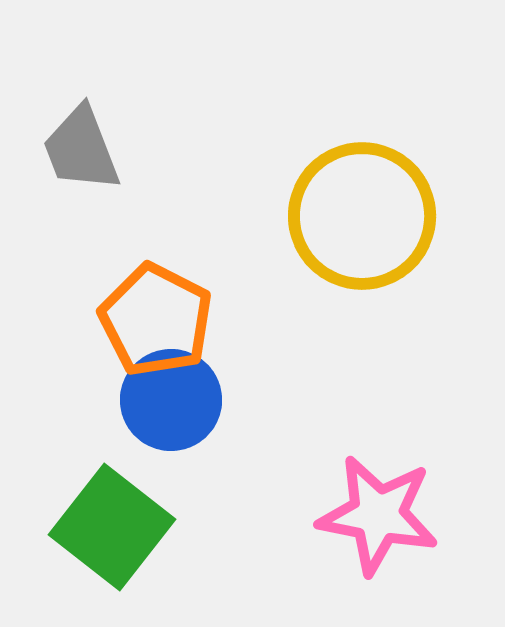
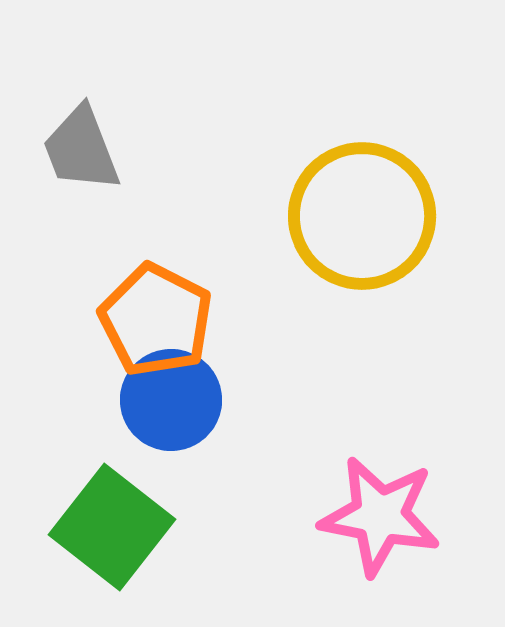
pink star: moved 2 px right, 1 px down
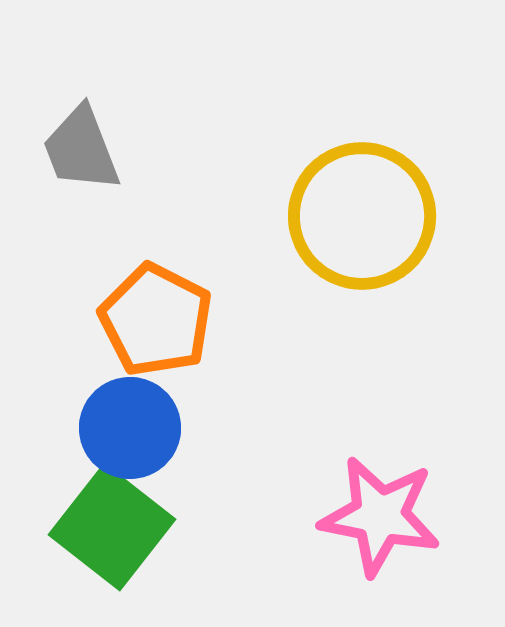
blue circle: moved 41 px left, 28 px down
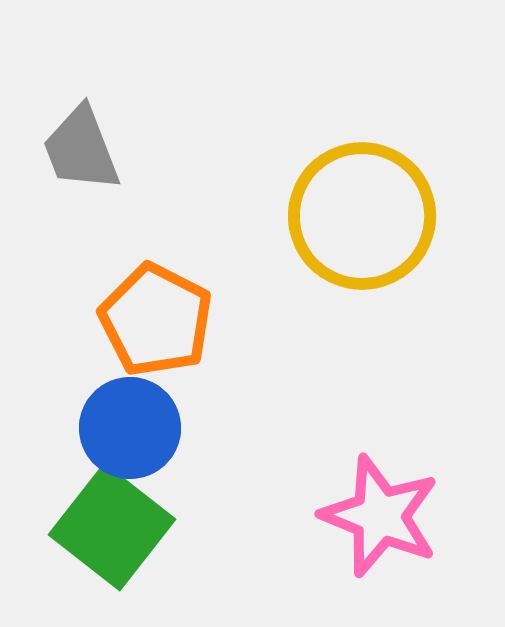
pink star: rotated 11 degrees clockwise
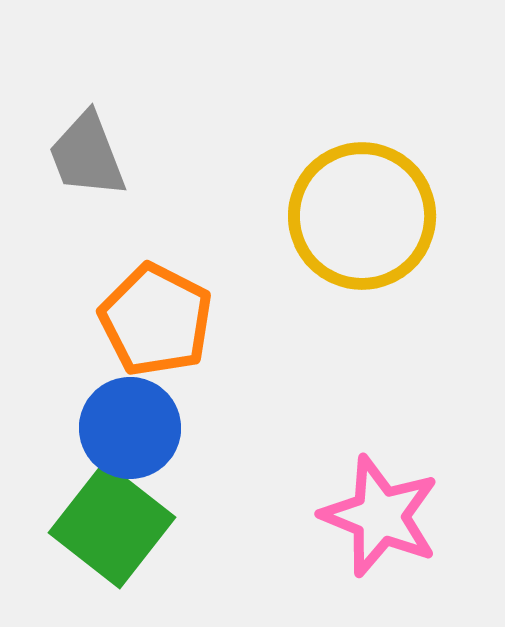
gray trapezoid: moved 6 px right, 6 px down
green square: moved 2 px up
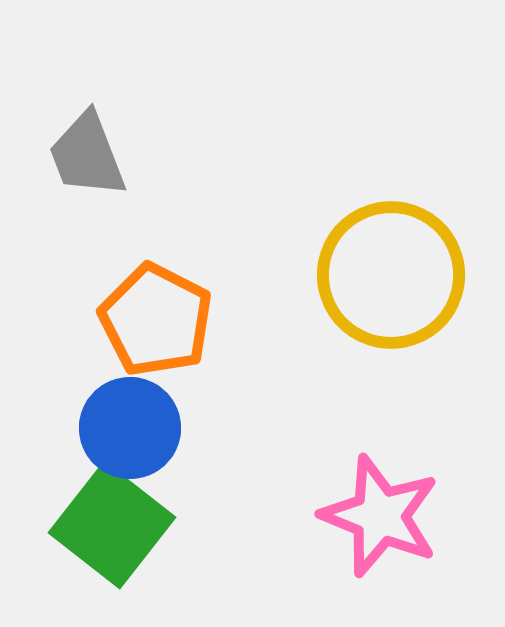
yellow circle: moved 29 px right, 59 px down
